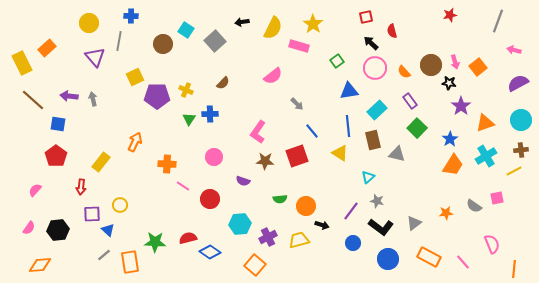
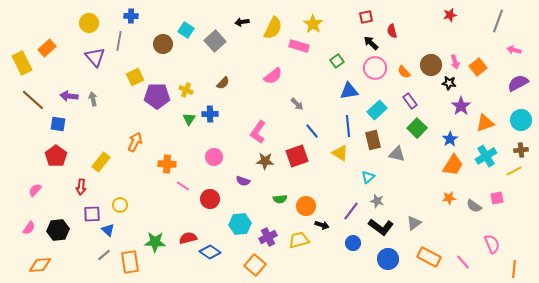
orange star at (446, 213): moved 3 px right, 15 px up
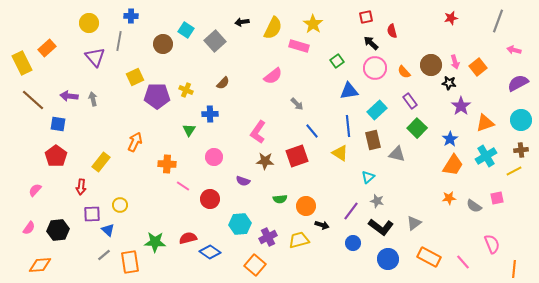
red star at (450, 15): moved 1 px right, 3 px down
green triangle at (189, 119): moved 11 px down
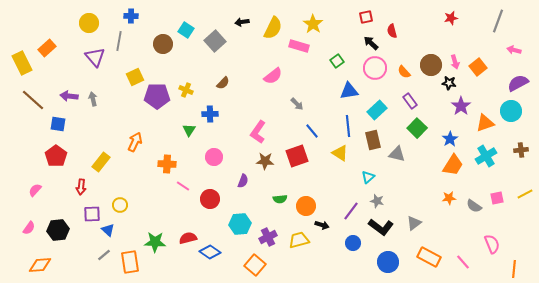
cyan circle at (521, 120): moved 10 px left, 9 px up
yellow line at (514, 171): moved 11 px right, 23 px down
purple semicircle at (243, 181): rotated 88 degrees counterclockwise
blue circle at (388, 259): moved 3 px down
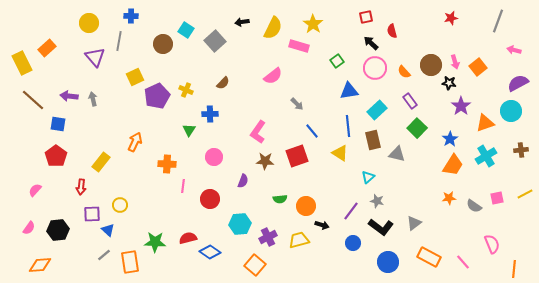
purple pentagon at (157, 96): rotated 25 degrees counterclockwise
pink line at (183, 186): rotated 64 degrees clockwise
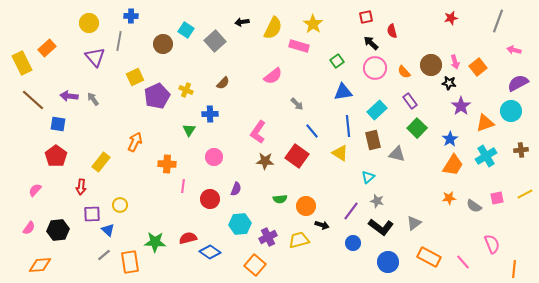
blue triangle at (349, 91): moved 6 px left, 1 px down
gray arrow at (93, 99): rotated 24 degrees counterclockwise
red square at (297, 156): rotated 35 degrees counterclockwise
purple semicircle at (243, 181): moved 7 px left, 8 px down
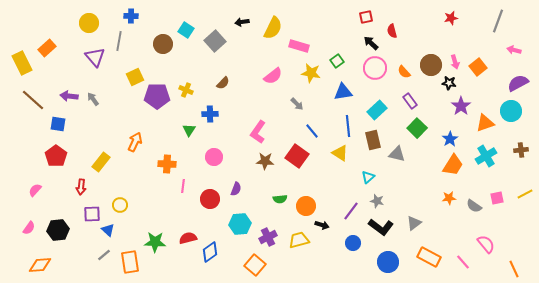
yellow star at (313, 24): moved 2 px left, 49 px down; rotated 24 degrees counterclockwise
purple pentagon at (157, 96): rotated 25 degrees clockwise
pink semicircle at (492, 244): moved 6 px left; rotated 18 degrees counterclockwise
blue diamond at (210, 252): rotated 70 degrees counterclockwise
orange line at (514, 269): rotated 30 degrees counterclockwise
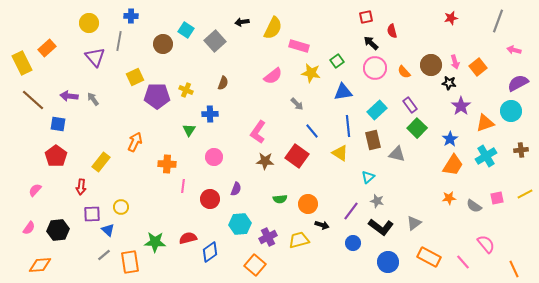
brown semicircle at (223, 83): rotated 24 degrees counterclockwise
purple rectangle at (410, 101): moved 4 px down
yellow circle at (120, 205): moved 1 px right, 2 px down
orange circle at (306, 206): moved 2 px right, 2 px up
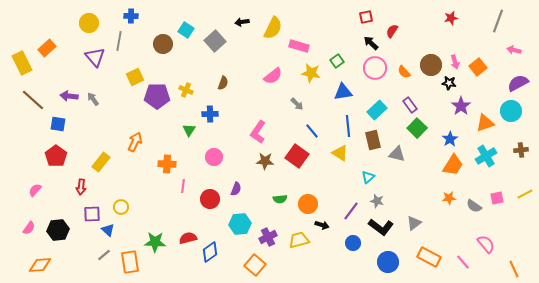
red semicircle at (392, 31): rotated 48 degrees clockwise
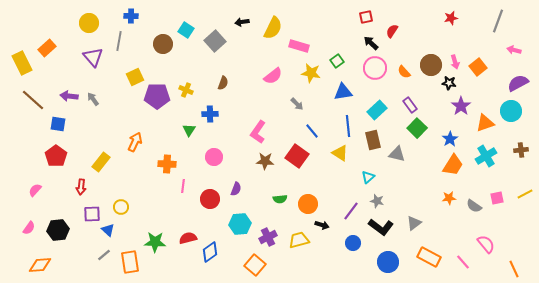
purple triangle at (95, 57): moved 2 px left
